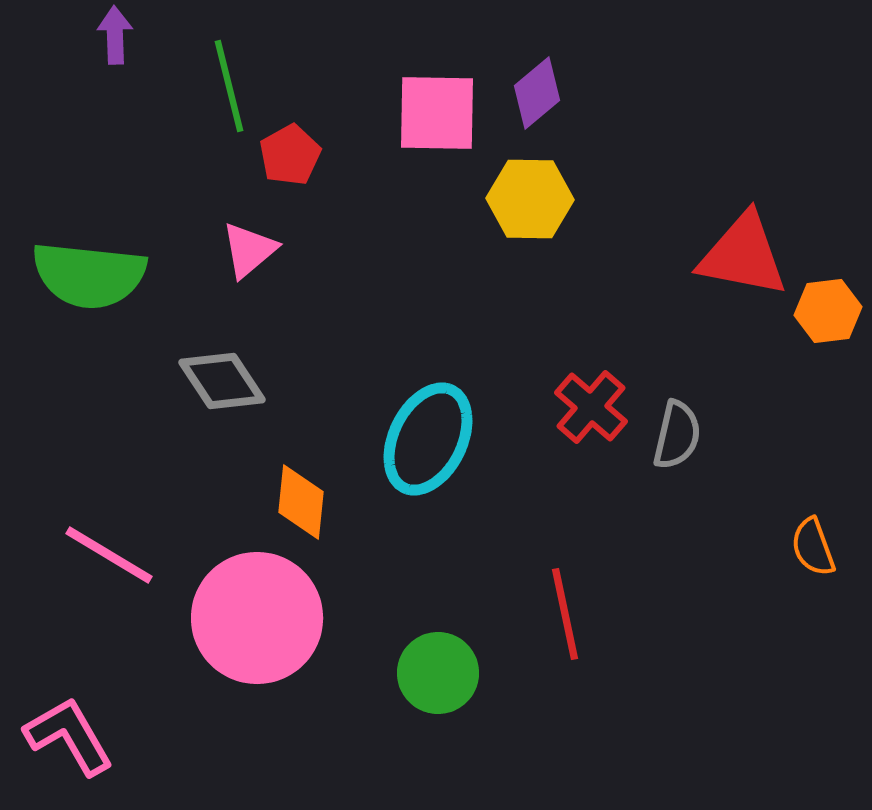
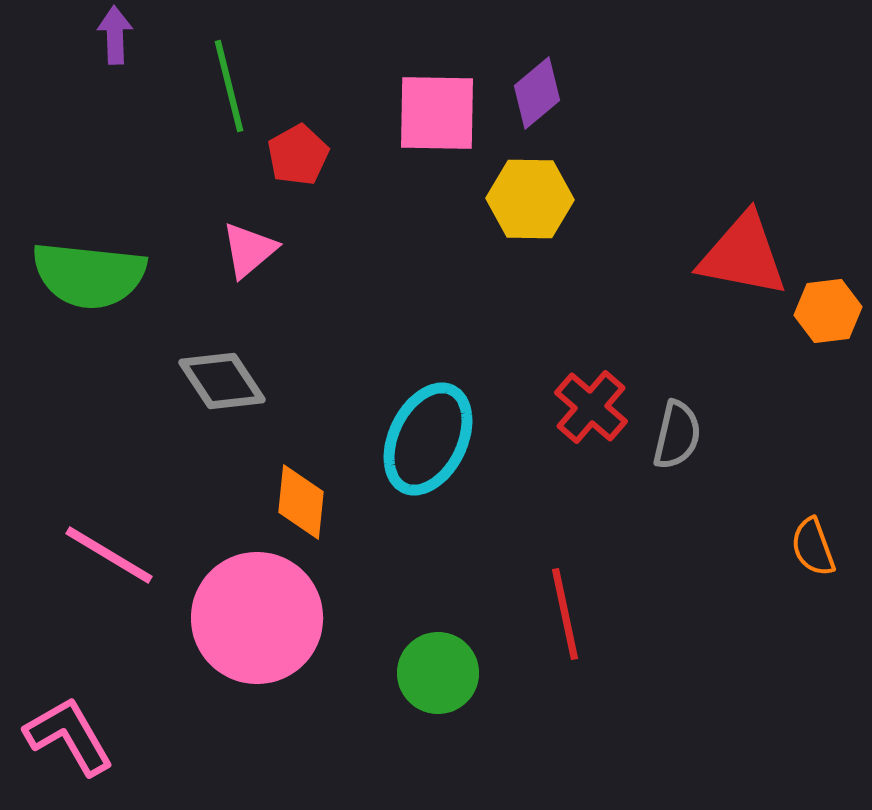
red pentagon: moved 8 px right
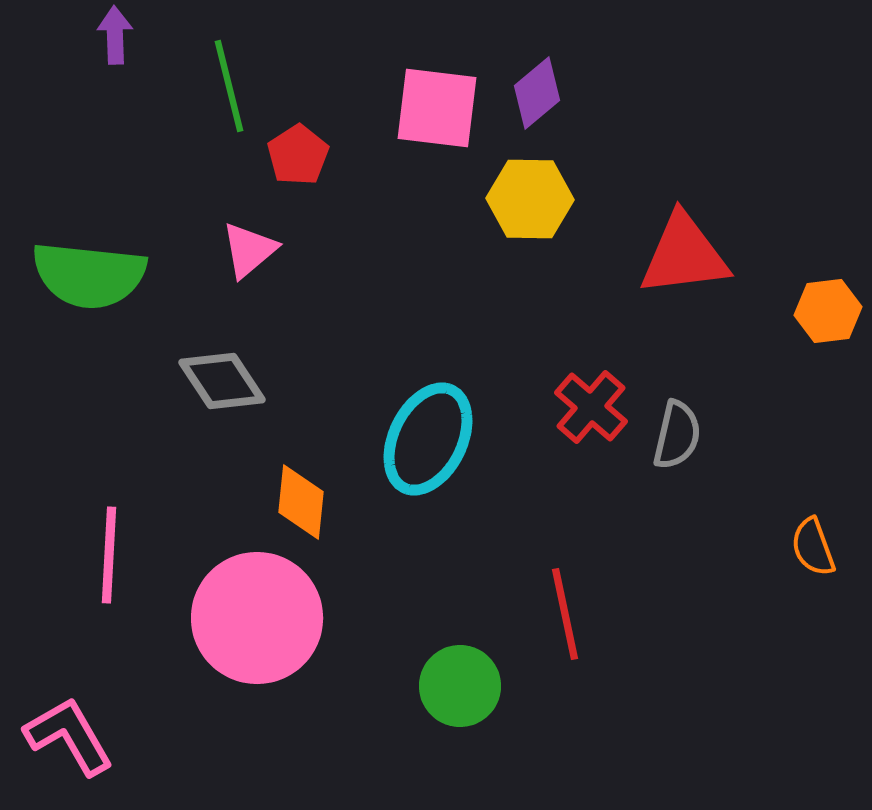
pink square: moved 5 px up; rotated 6 degrees clockwise
red pentagon: rotated 4 degrees counterclockwise
red triangle: moved 59 px left; rotated 18 degrees counterclockwise
pink line: rotated 62 degrees clockwise
green circle: moved 22 px right, 13 px down
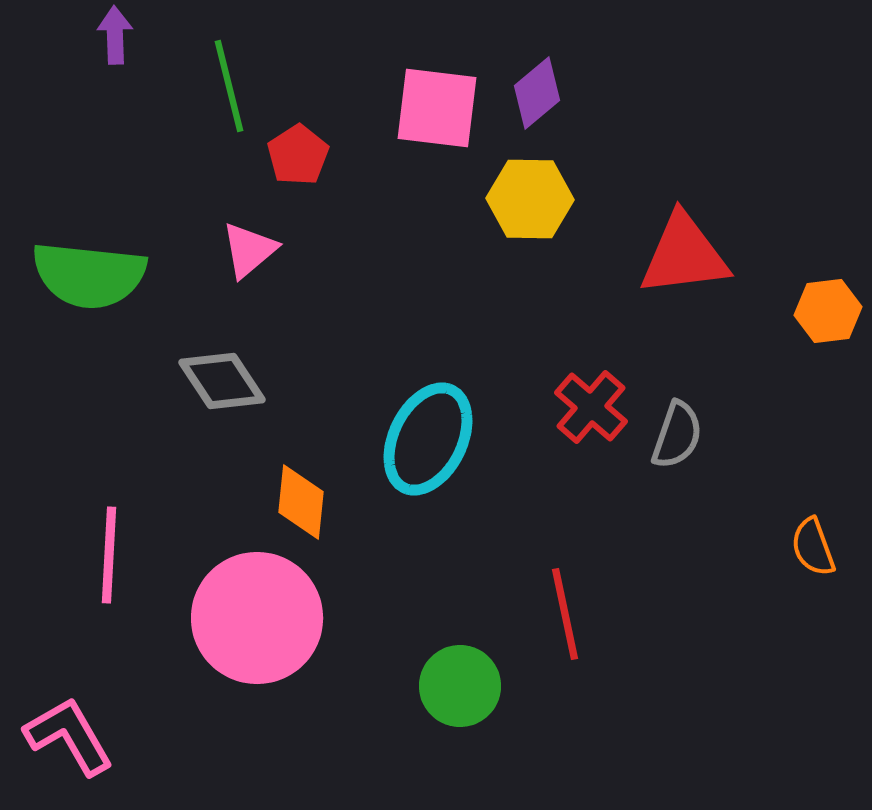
gray semicircle: rotated 6 degrees clockwise
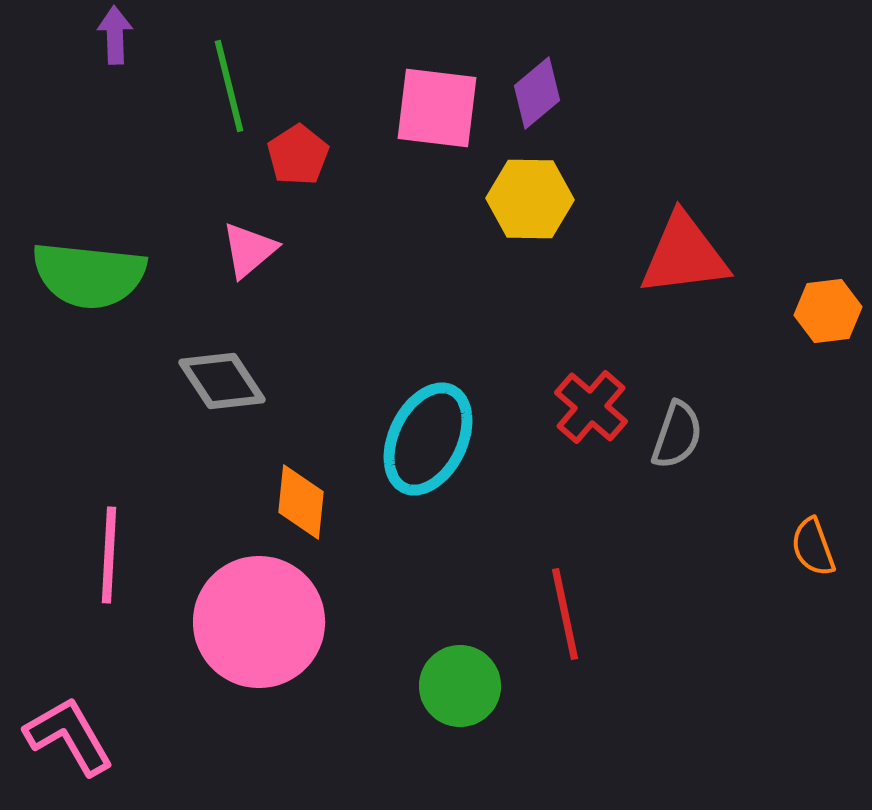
pink circle: moved 2 px right, 4 px down
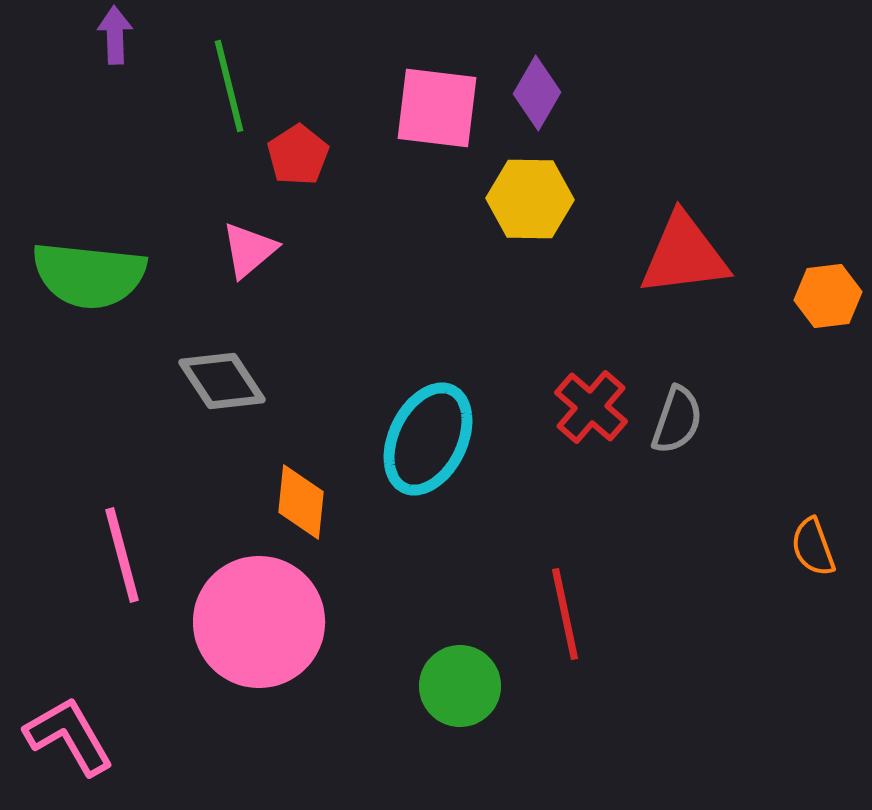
purple diamond: rotated 20 degrees counterclockwise
orange hexagon: moved 15 px up
gray semicircle: moved 15 px up
pink line: moved 13 px right; rotated 18 degrees counterclockwise
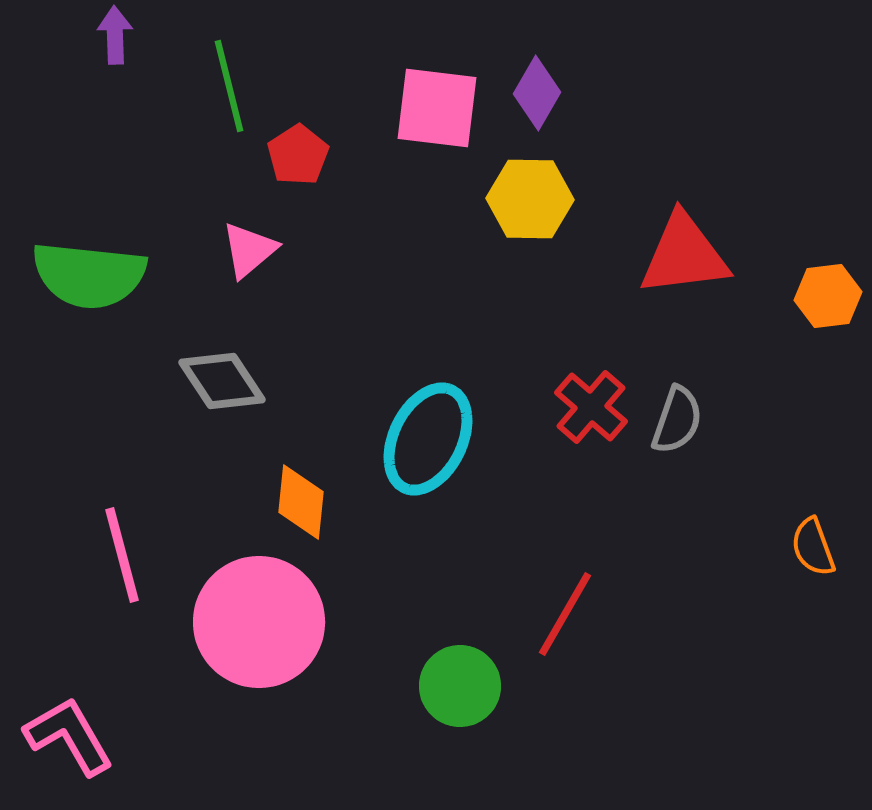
red line: rotated 42 degrees clockwise
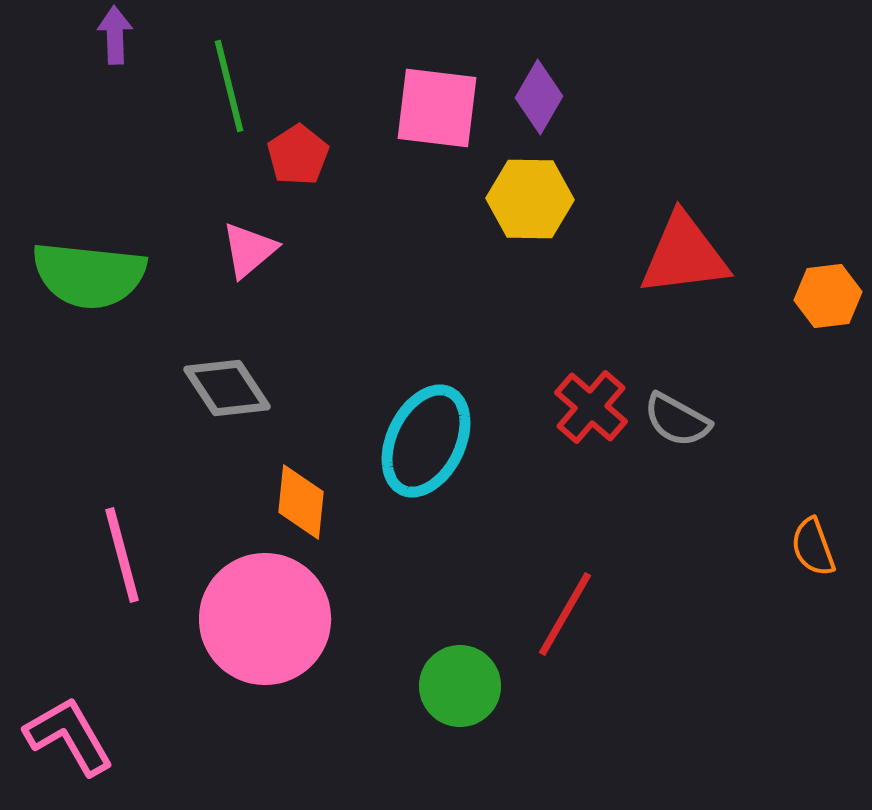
purple diamond: moved 2 px right, 4 px down
gray diamond: moved 5 px right, 7 px down
gray semicircle: rotated 100 degrees clockwise
cyan ellipse: moved 2 px left, 2 px down
pink circle: moved 6 px right, 3 px up
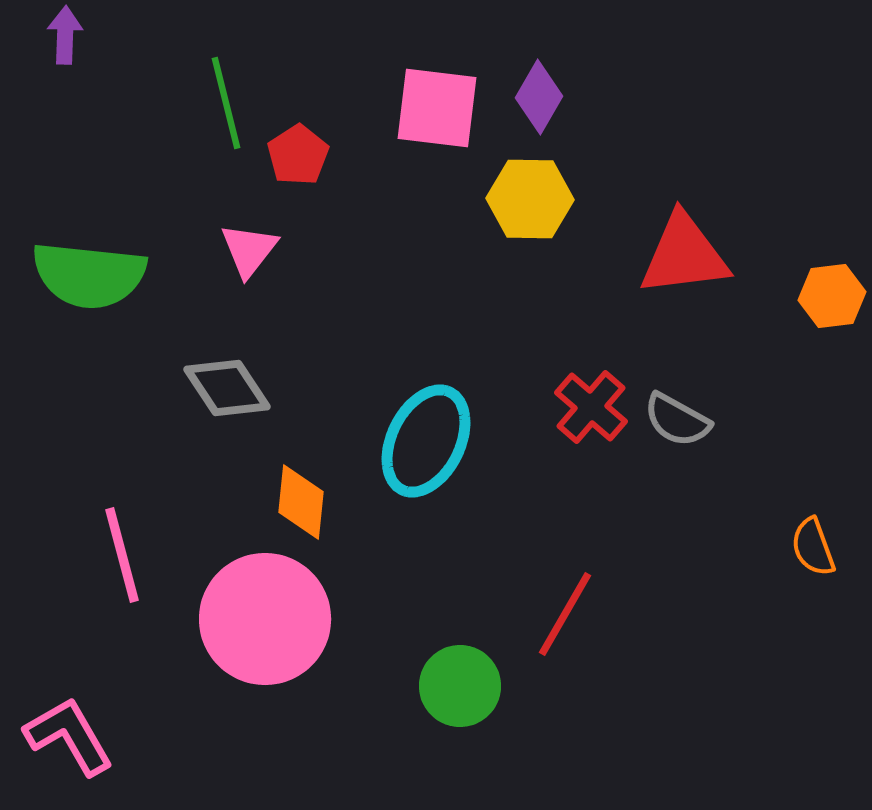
purple arrow: moved 50 px left; rotated 4 degrees clockwise
green line: moved 3 px left, 17 px down
pink triangle: rotated 12 degrees counterclockwise
orange hexagon: moved 4 px right
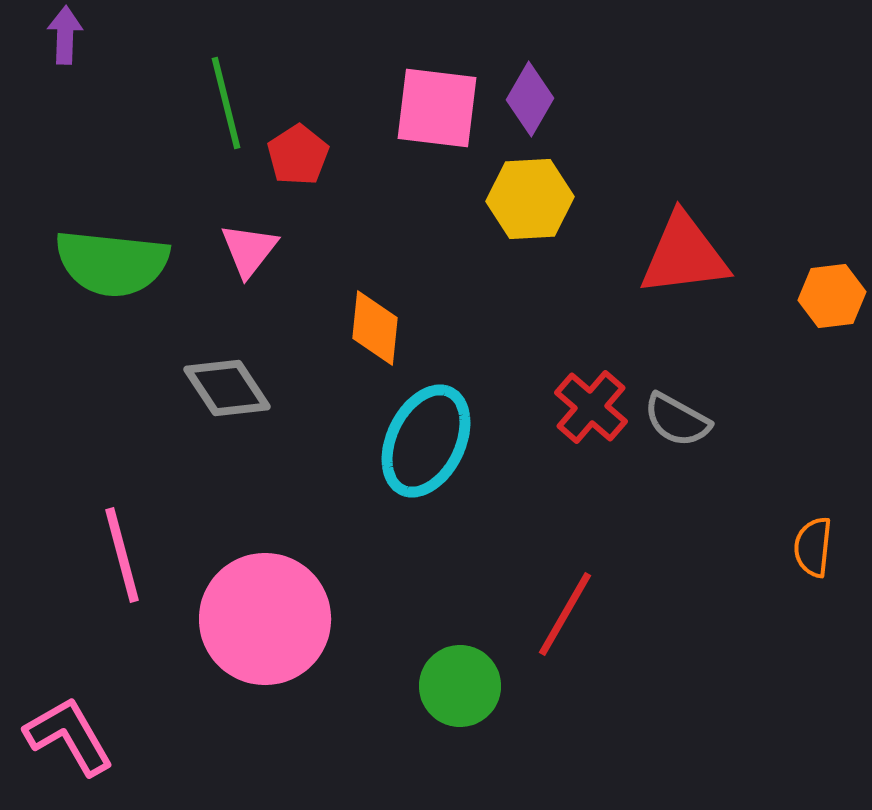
purple diamond: moved 9 px left, 2 px down
yellow hexagon: rotated 4 degrees counterclockwise
green semicircle: moved 23 px right, 12 px up
orange diamond: moved 74 px right, 174 px up
orange semicircle: rotated 26 degrees clockwise
